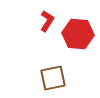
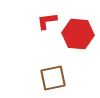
red L-shape: rotated 130 degrees counterclockwise
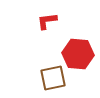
red hexagon: moved 20 px down
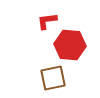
red hexagon: moved 8 px left, 9 px up
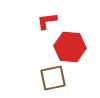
red hexagon: moved 2 px down
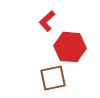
red L-shape: rotated 35 degrees counterclockwise
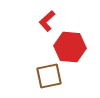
brown square: moved 4 px left, 2 px up
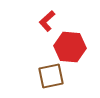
brown square: moved 2 px right
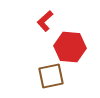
red L-shape: moved 2 px left
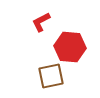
red L-shape: moved 4 px left, 1 px down; rotated 15 degrees clockwise
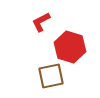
red hexagon: rotated 12 degrees clockwise
